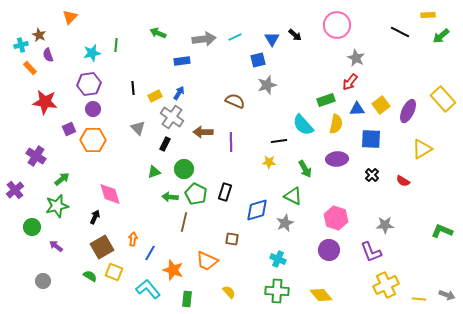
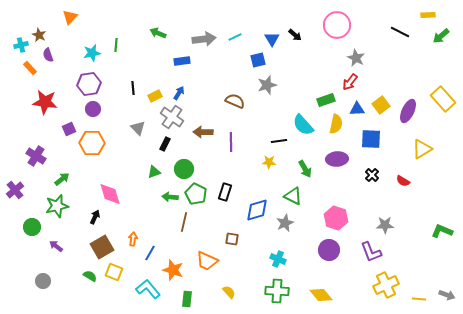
orange hexagon at (93, 140): moved 1 px left, 3 px down
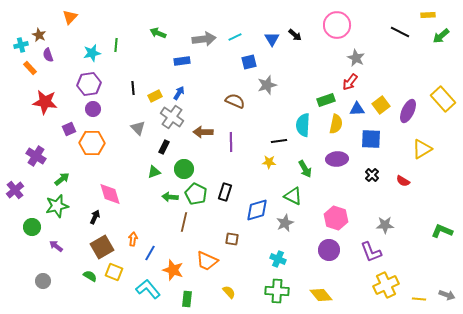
blue square at (258, 60): moved 9 px left, 2 px down
cyan semicircle at (303, 125): rotated 45 degrees clockwise
black rectangle at (165, 144): moved 1 px left, 3 px down
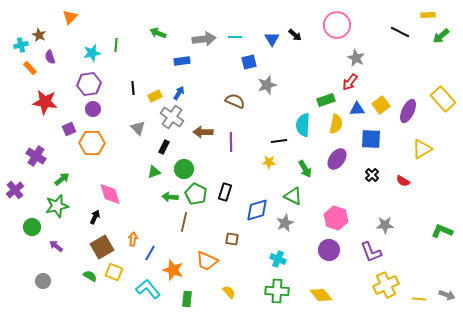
cyan line at (235, 37): rotated 24 degrees clockwise
purple semicircle at (48, 55): moved 2 px right, 2 px down
purple ellipse at (337, 159): rotated 50 degrees counterclockwise
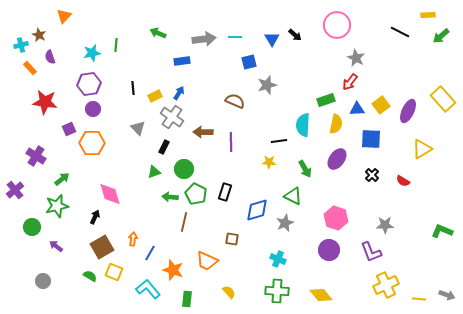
orange triangle at (70, 17): moved 6 px left, 1 px up
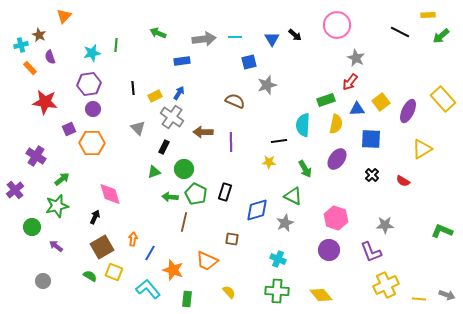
yellow square at (381, 105): moved 3 px up
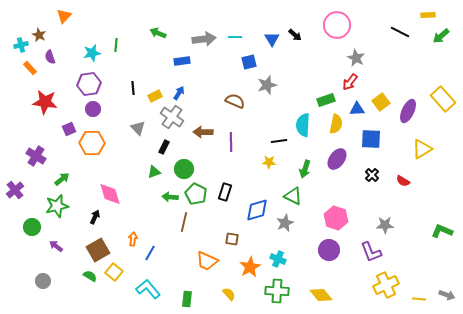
green arrow at (305, 169): rotated 48 degrees clockwise
brown square at (102, 247): moved 4 px left, 3 px down
orange star at (173, 270): moved 77 px right, 3 px up; rotated 25 degrees clockwise
yellow square at (114, 272): rotated 18 degrees clockwise
yellow semicircle at (229, 292): moved 2 px down
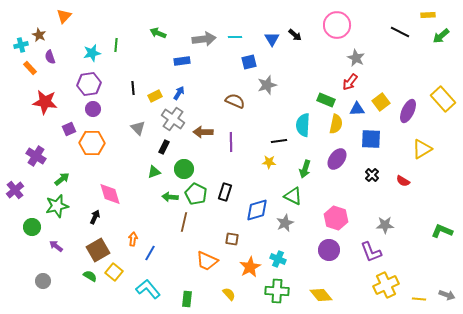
green rectangle at (326, 100): rotated 42 degrees clockwise
gray cross at (172, 117): moved 1 px right, 2 px down
